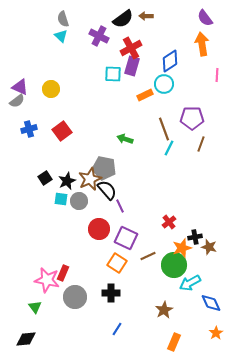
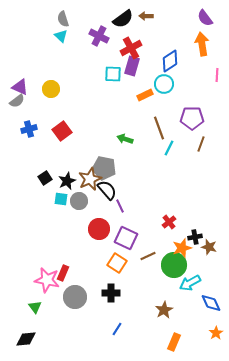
brown line at (164, 129): moved 5 px left, 1 px up
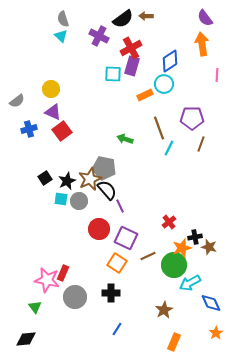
purple triangle at (20, 87): moved 33 px right, 25 px down
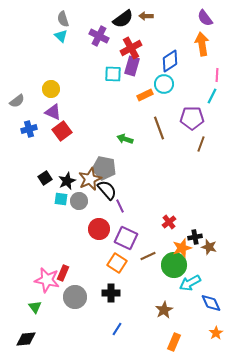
cyan line at (169, 148): moved 43 px right, 52 px up
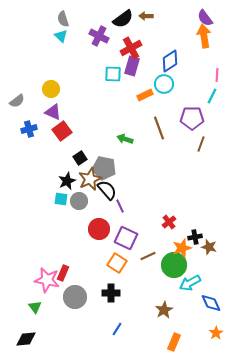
orange arrow at (202, 44): moved 2 px right, 8 px up
black square at (45, 178): moved 35 px right, 20 px up
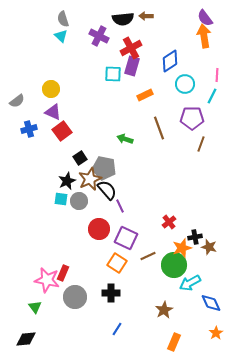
black semicircle at (123, 19): rotated 30 degrees clockwise
cyan circle at (164, 84): moved 21 px right
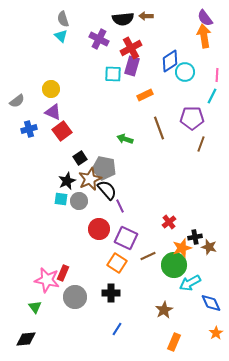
purple cross at (99, 36): moved 3 px down
cyan circle at (185, 84): moved 12 px up
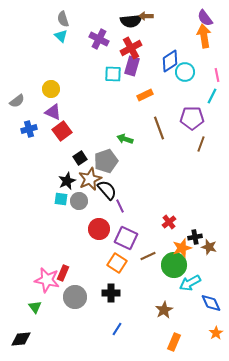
black semicircle at (123, 19): moved 8 px right, 2 px down
pink line at (217, 75): rotated 16 degrees counterclockwise
gray pentagon at (104, 168): moved 2 px right, 7 px up; rotated 30 degrees counterclockwise
black diamond at (26, 339): moved 5 px left
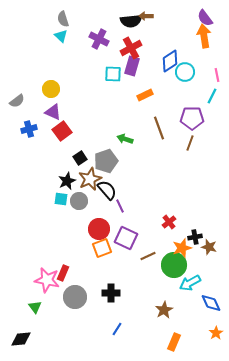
brown line at (201, 144): moved 11 px left, 1 px up
orange square at (117, 263): moved 15 px left, 15 px up; rotated 36 degrees clockwise
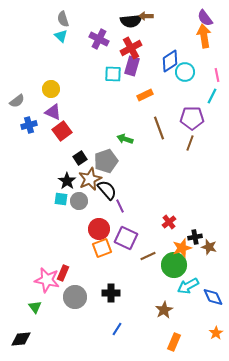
blue cross at (29, 129): moved 4 px up
black star at (67, 181): rotated 12 degrees counterclockwise
cyan arrow at (190, 283): moved 2 px left, 3 px down
blue diamond at (211, 303): moved 2 px right, 6 px up
